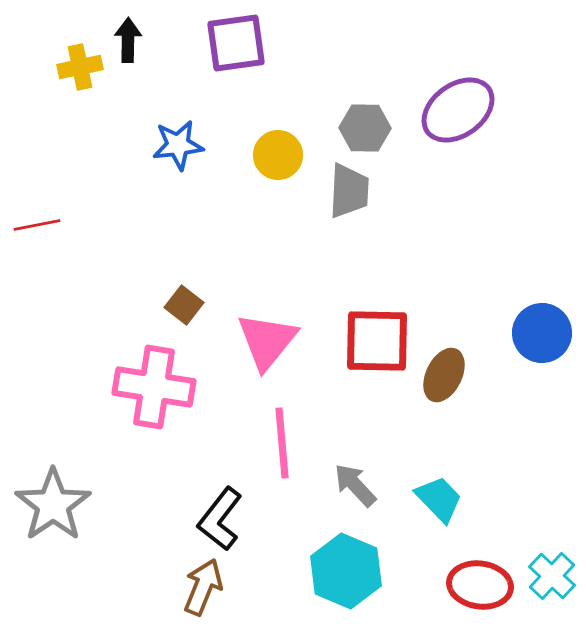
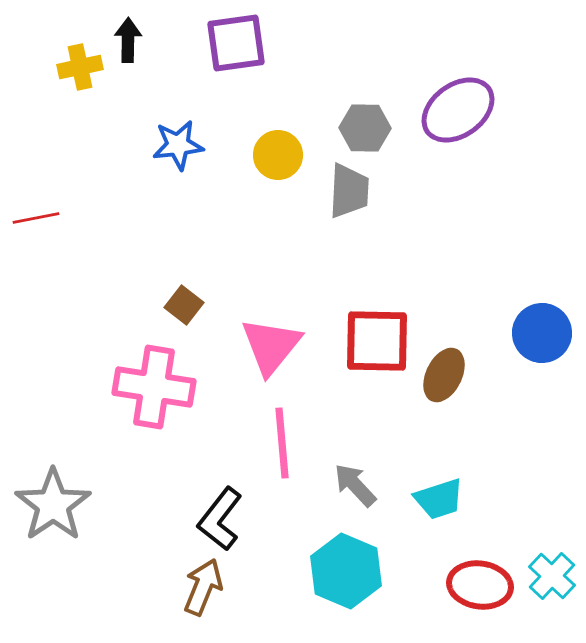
red line: moved 1 px left, 7 px up
pink triangle: moved 4 px right, 5 px down
cyan trapezoid: rotated 116 degrees clockwise
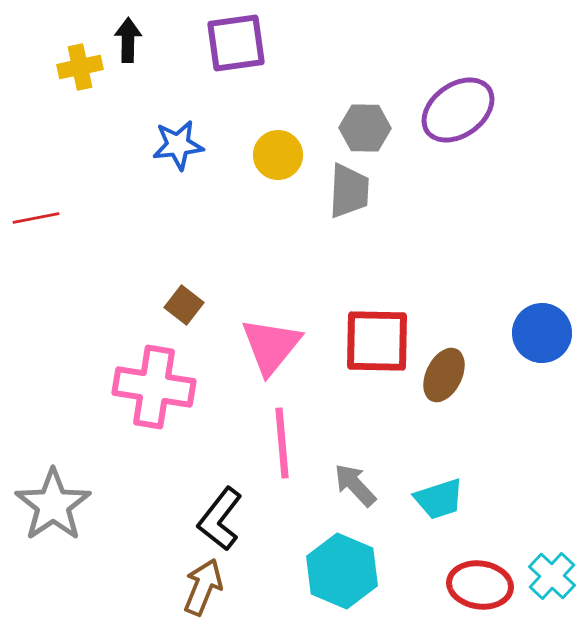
cyan hexagon: moved 4 px left
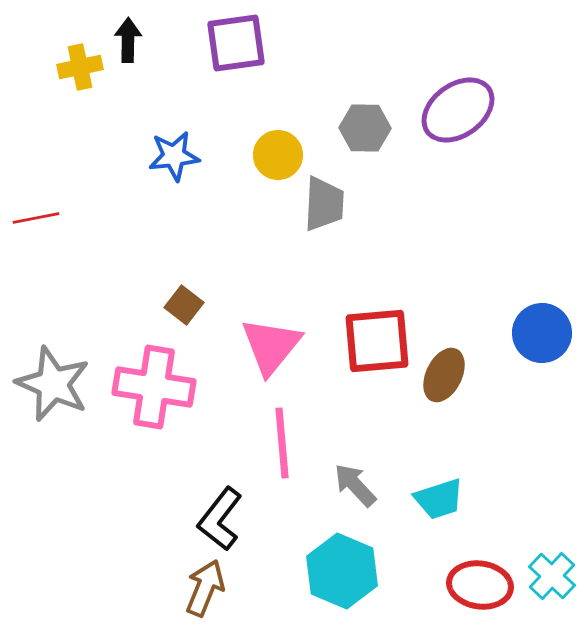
blue star: moved 4 px left, 11 px down
gray trapezoid: moved 25 px left, 13 px down
red square: rotated 6 degrees counterclockwise
gray star: moved 121 px up; rotated 14 degrees counterclockwise
brown arrow: moved 2 px right, 1 px down
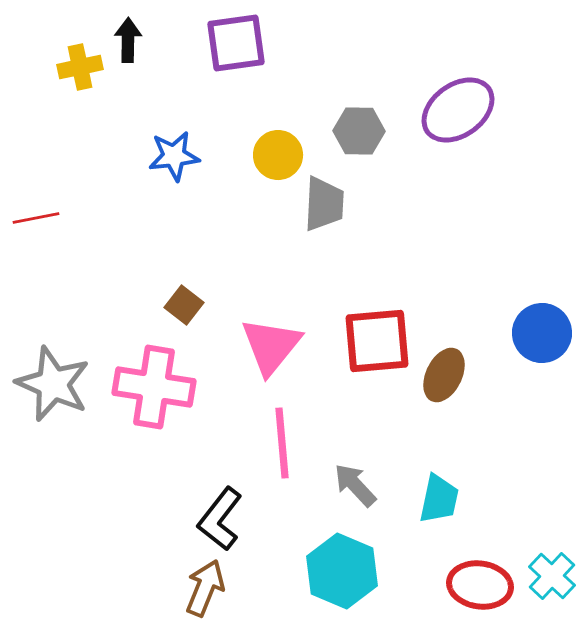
gray hexagon: moved 6 px left, 3 px down
cyan trapezoid: rotated 60 degrees counterclockwise
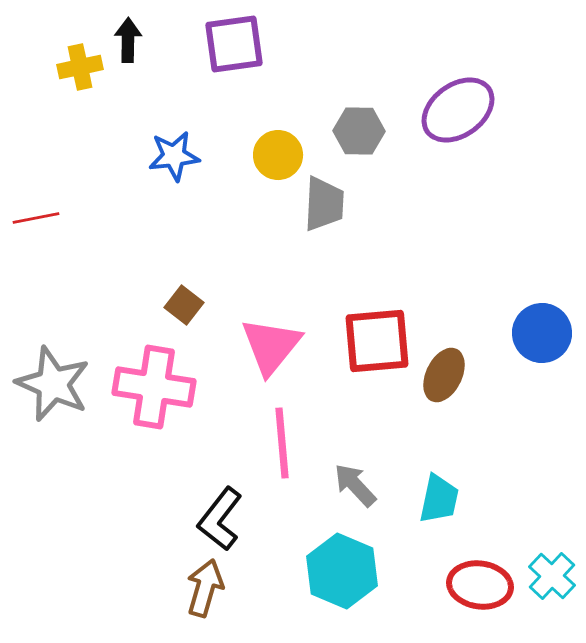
purple square: moved 2 px left, 1 px down
brown arrow: rotated 6 degrees counterclockwise
